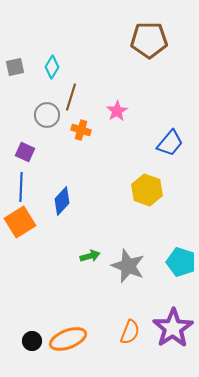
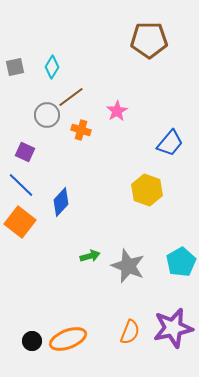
brown line: rotated 36 degrees clockwise
blue line: moved 2 px up; rotated 48 degrees counterclockwise
blue diamond: moved 1 px left, 1 px down
orange square: rotated 20 degrees counterclockwise
cyan pentagon: rotated 24 degrees clockwise
purple star: rotated 21 degrees clockwise
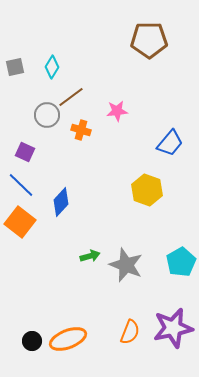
pink star: rotated 25 degrees clockwise
gray star: moved 2 px left, 1 px up
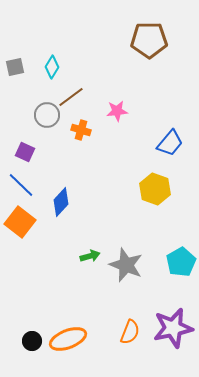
yellow hexagon: moved 8 px right, 1 px up
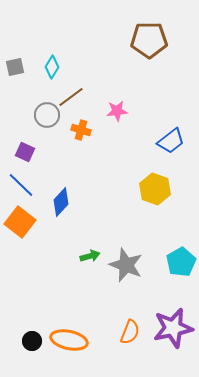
blue trapezoid: moved 1 px right, 2 px up; rotated 12 degrees clockwise
orange ellipse: moved 1 px right, 1 px down; rotated 33 degrees clockwise
